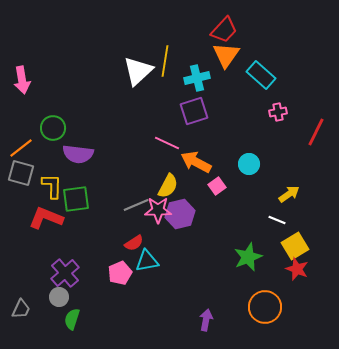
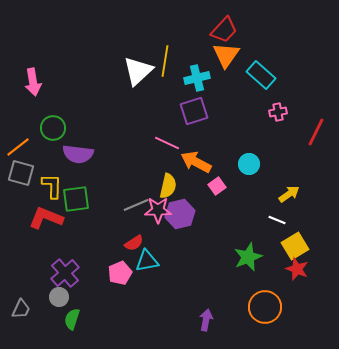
pink arrow: moved 11 px right, 2 px down
orange line: moved 3 px left, 1 px up
yellow semicircle: rotated 15 degrees counterclockwise
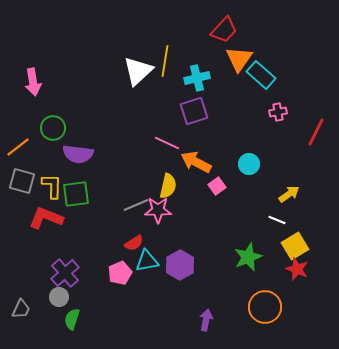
orange triangle: moved 13 px right, 4 px down
gray square: moved 1 px right, 8 px down
green square: moved 5 px up
purple hexagon: moved 51 px down; rotated 16 degrees counterclockwise
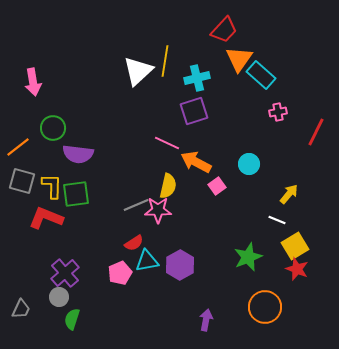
yellow arrow: rotated 15 degrees counterclockwise
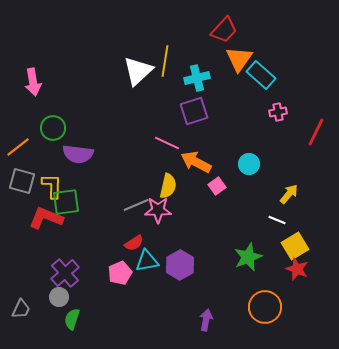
green square: moved 10 px left, 8 px down
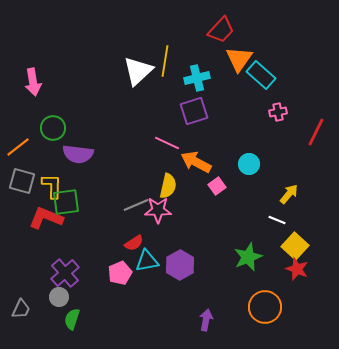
red trapezoid: moved 3 px left
yellow square: rotated 16 degrees counterclockwise
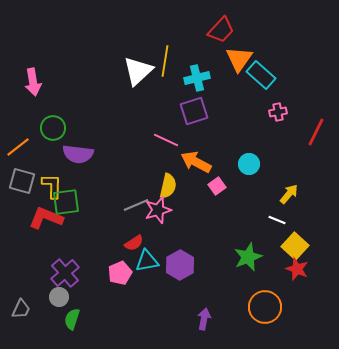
pink line: moved 1 px left, 3 px up
pink star: rotated 16 degrees counterclockwise
purple arrow: moved 2 px left, 1 px up
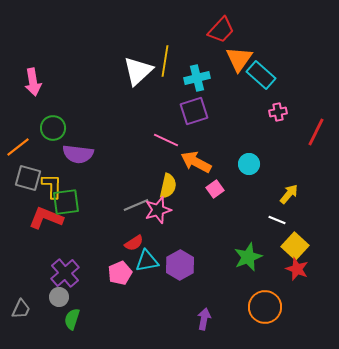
gray square: moved 6 px right, 3 px up
pink square: moved 2 px left, 3 px down
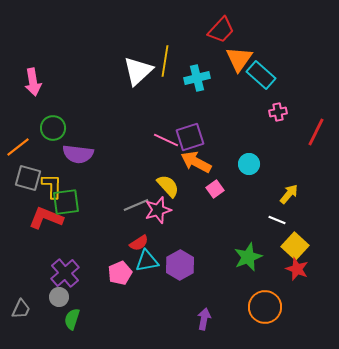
purple square: moved 4 px left, 26 px down
yellow semicircle: rotated 55 degrees counterclockwise
red semicircle: moved 5 px right
